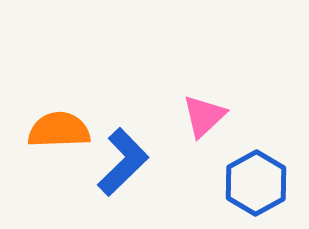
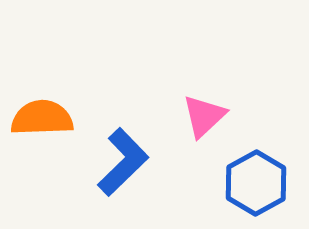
orange semicircle: moved 17 px left, 12 px up
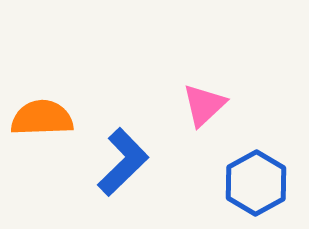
pink triangle: moved 11 px up
